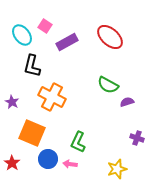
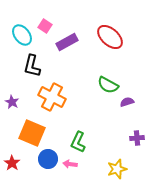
purple cross: rotated 24 degrees counterclockwise
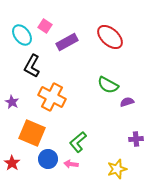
black L-shape: rotated 15 degrees clockwise
purple cross: moved 1 px left, 1 px down
green L-shape: rotated 25 degrees clockwise
pink arrow: moved 1 px right
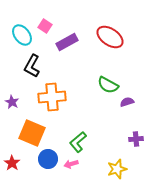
red ellipse: rotated 8 degrees counterclockwise
orange cross: rotated 32 degrees counterclockwise
pink arrow: rotated 24 degrees counterclockwise
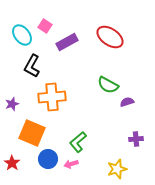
purple star: moved 2 px down; rotated 24 degrees clockwise
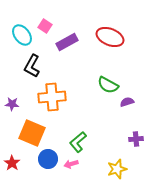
red ellipse: rotated 12 degrees counterclockwise
purple star: rotated 24 degrees clockwise
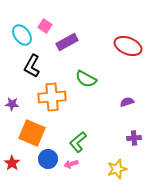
red ellipse: moved 18 px right, 9 px down
green semicircle: moved 22 px left, 6 px up
purple cross: moved 2 px left, 1 px up
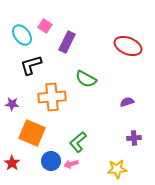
purple rectangle: rotated 35 degrees counterclockwise
black L-shape: moved 1 px left, 1 px up; rotated 45 degrees clockwise
blue circle: moved 3 px right, 2 px down
yellow star: rotated 12 degrees clockwise
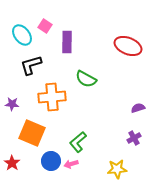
purple rectangle: rotated 25 degrees counterclockwise
purple semicircle: moved 11 px right, 6 px down
purple cross: rotated 24 degrees counterclockwise
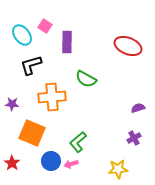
yellow star: moved 1 px right
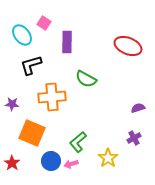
pink square: moved 1 px left, 3 px up
yellow star: moved 10 px left, 11 px up; rotated 30 degrees counterclockwise
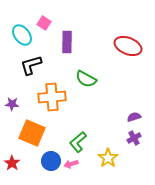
purple semicircle: moved 4 px left, 9 px down
